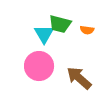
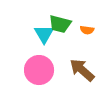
pink circle: moved 4 px down
brown arrow: moved 3 px right, 8 px up
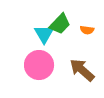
green trapezoid: rotated 60 degrees counterclockwise
pink circle: moved 5 px up
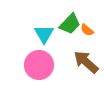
green trapezoid: moved 10 px right
orange semicircle: rotated 32 degrees clockwise
brown arrow: moved 4 px right, 8 px up
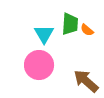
green trapezoid: rotated 40 degrees counterclockwise
brown arrow: moved 19 px down
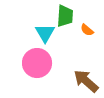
green trapezoid: moved 5 px left, 8 px up
cyan triangle: moved 1 px right, 1 px up
pink circle: moved 2 px left, 2 px up
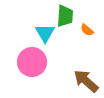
pink circle: moved 5 px left, 1 px up
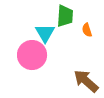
orange semicircle: rotated 32 degrees clockwise
pink circle: moved 7 px up
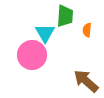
orange semicircle: rotated 24 degrees clockwise
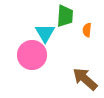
brown arrow: moved 1 px left, 2 px up
